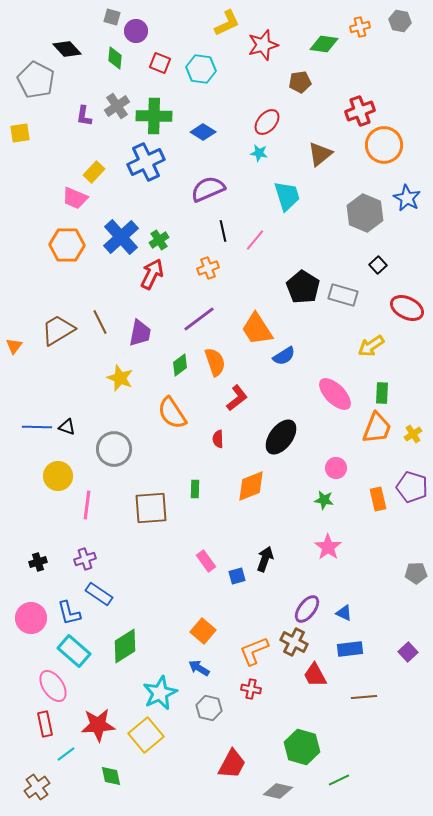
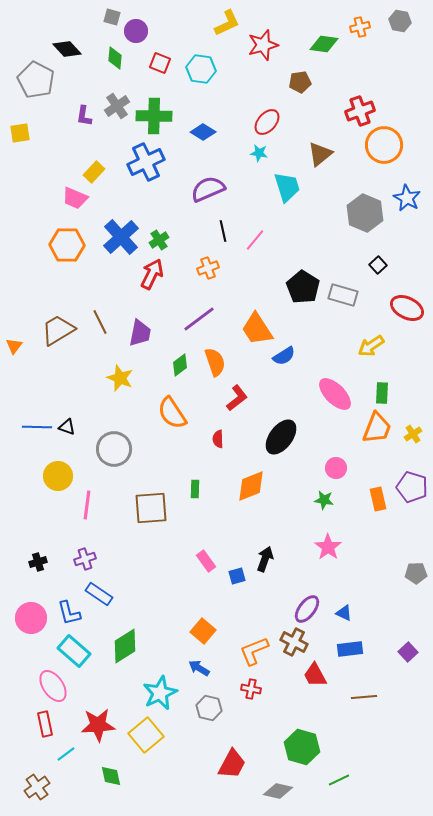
cyan trapezoid at (287, 196): moved 9 px up
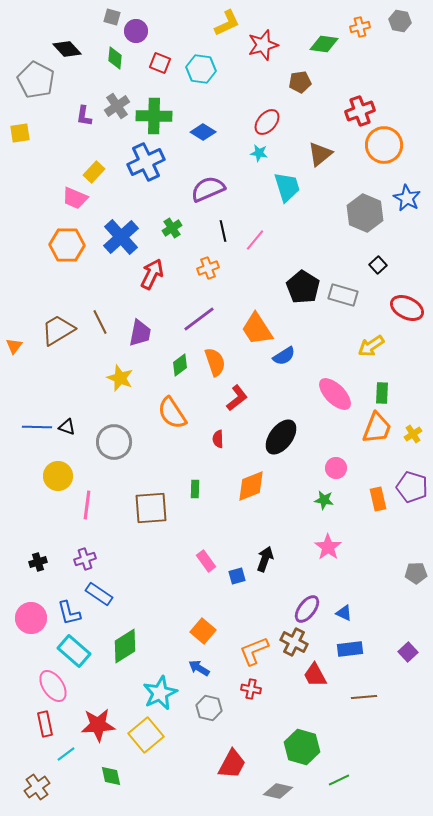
green cross at (159, 240): moved 13 px right, 12 px up
gray circle at (114, 449): moved 7 px up
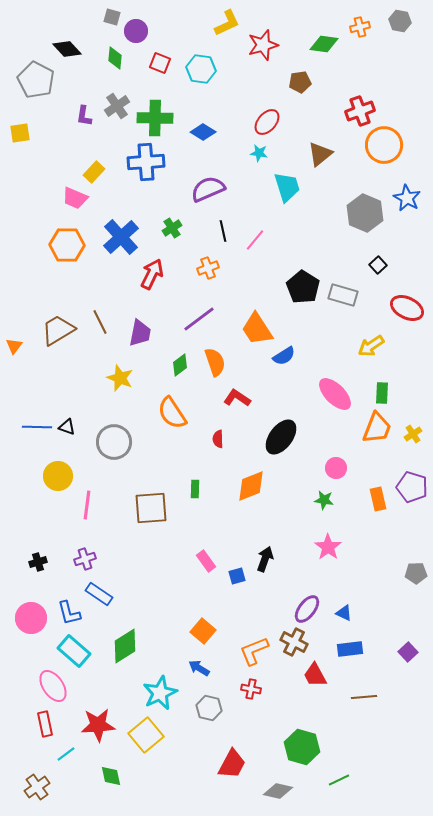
green cross at (154, 116): moved 1 px right, 2 px down
blue cross at (146, 162): rotated 21 degrees clockwise
red L-shape at (237, 398): rotated 108 degrees counterclockwise
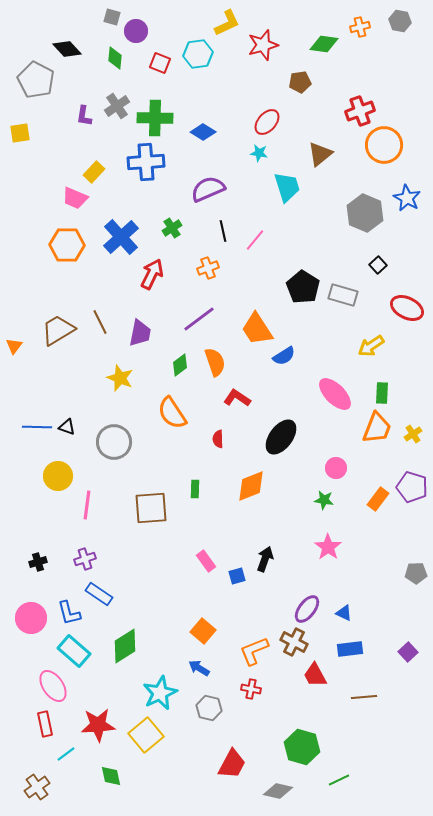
cyan hexagon at (201, 69): moved 3 px left, 15 px up; rotated 16 degrees counterclockwise
orange rectangle at (378, 499): rotated 50 degrees clockwise
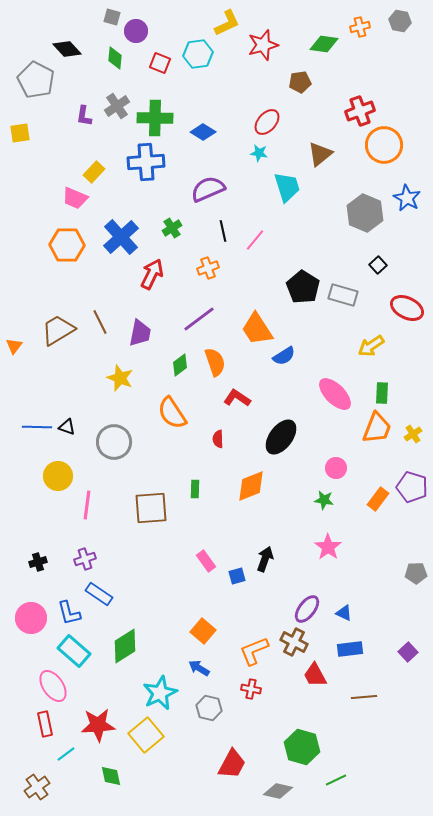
green line at (339, 780): moved 3 px left
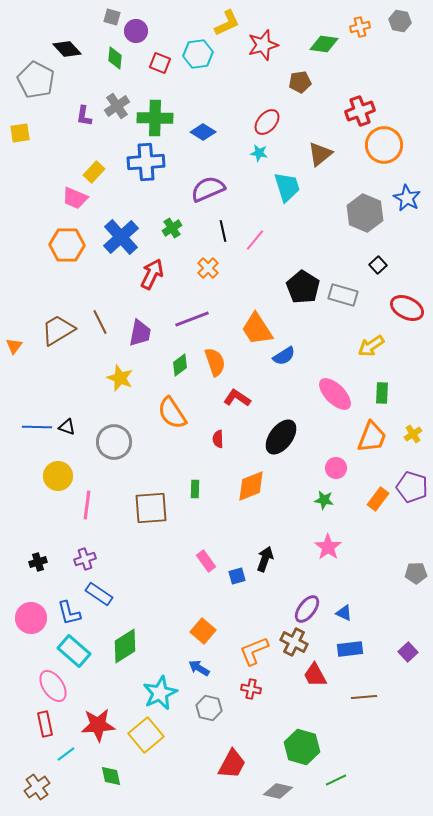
orange cross at (208, 268): rotated 25 degrees counterclockwise
purple line at (199, 319): moved 7 px left; rotated 16 degrees clockwise
orange trapezoid at (377, 428): moved 5 px left, 9 px down
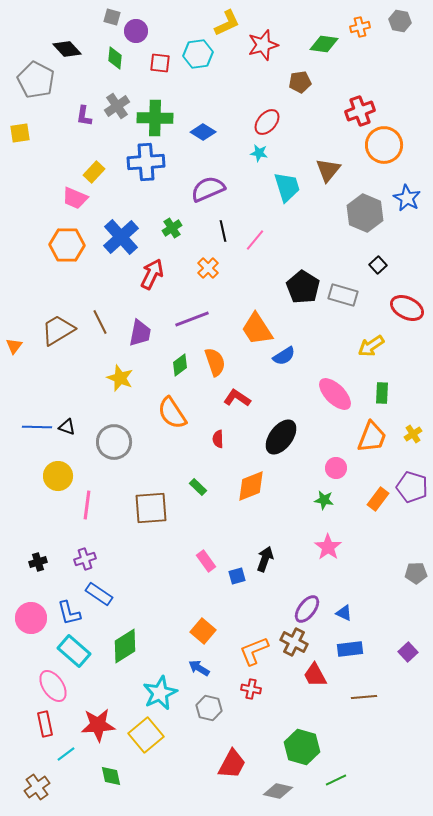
red square at (160, 63): rotated 15 degrees counterclockwise
brown triangle at (320, 154): moved 8 px right, 16 px down; rotated 12 degrees counterclockwise
green rectangle at (195, 489): moved 3 px right, 2 px up; rotated 48 degrees counterclockwise
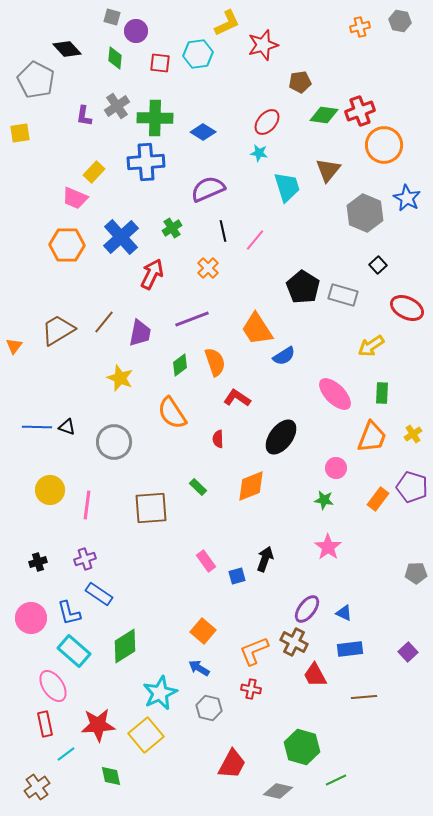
green diamond at (324, 44): moved 71 px down
brown line at (100, 322): moved 4 px right; rotated 65 degrees clockwise
yellow circle at (58, 476): moved 8 px left, 14 px down
